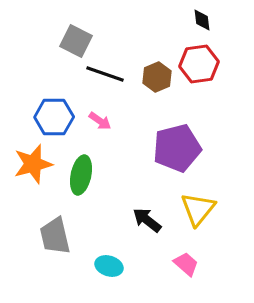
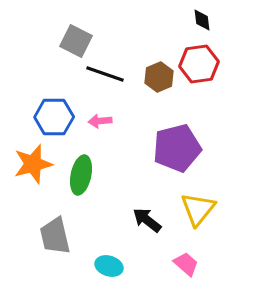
brown hexagon: moved 2 px right
pink arrow: rotated 140 degrees clockwise
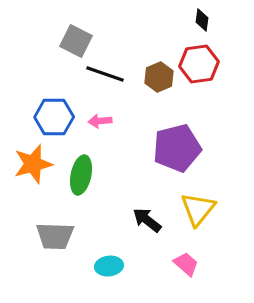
black diamond: rotated 15 degrees clockwise
gray trapezoid: rotated 75 degrees counterclockwise
cyan ellipse: rotated 24 degrees counterclockwise
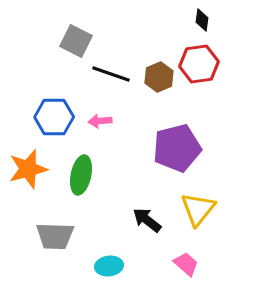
black line: moved 6 px right
orange star: moved 5 px left, 5 px down
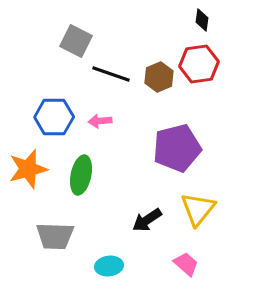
black arrow: rotated 72 degrees counterclockwise
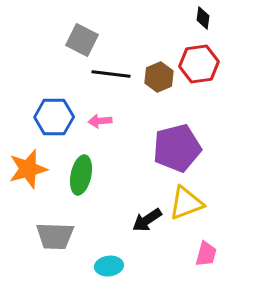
black diamond: moved 1 px right, 2 px up
gray square: moved 6 px right, 1 px up
black line: rotated 12 degrees counterclockwise
yellow triangle: moved 12 px left, 6 px up; rotated 30 degrees clockwise
pink trapezoid: moved 20 px right, 10 px up; rotated 64 degrees clockwise
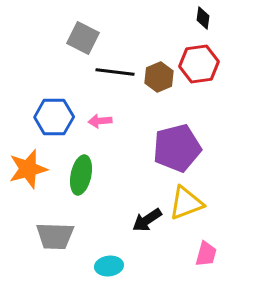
gray square: moved 1 px right, 2 px up
black line: moved 4 px right, 2 px up
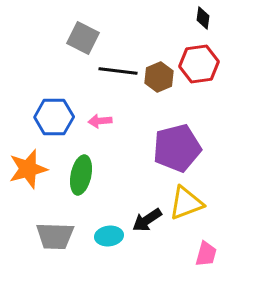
black line: moved 3 px right, 1 px up
cyan ellipse: moved 30 px up
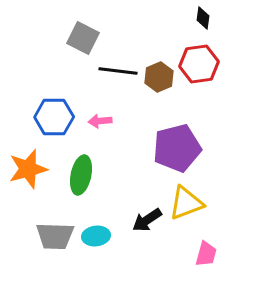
cyan ellipse: moved 13 px left
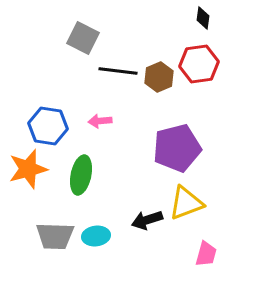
blue hexagon: moved 6 px left, 9 px down; rotated 9 degrees clockwise
black arrow: rotated 16 degrees clockwise
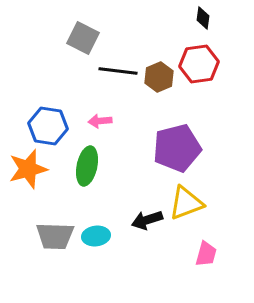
green ellipse: moved 6 px right, 9 px up
